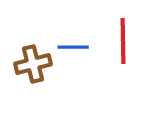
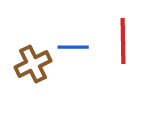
brown cross: rotated 12 degrees counterclockwise
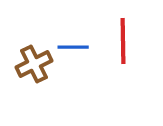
brown cross: moved 1 px right
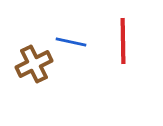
blue line: moved 2 px left, 5 px up; rotated 12 degrees clockwise
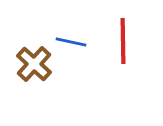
brown cross: rotated 21 degrees counterclockwise
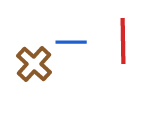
blue line: rotated 12 degrees counterclockwise
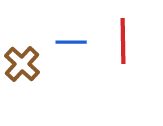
brown cross: moved 12 px left
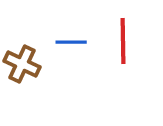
brown cross: rotated 18 degrees counterclockwise
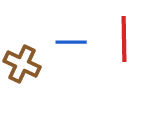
red line: moved 1 px right, 2 px up
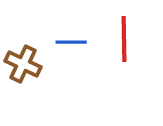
brown cross: moved 1 px right
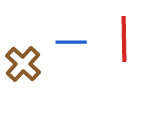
brown cross: rotated 18 degrees clockwise
